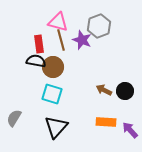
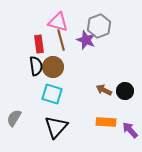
purple star: moved 4 px right
black semicircle: moved 5 px down; rotated 72 degrees clockwise
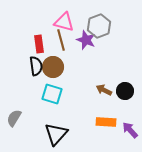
pink triangle: moved 6 px right
black triangle: moved 7 px down
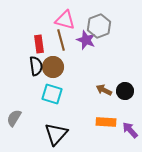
pink triangle: moved 1 px right, 2 px up
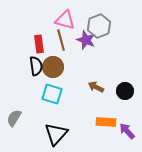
brown arrow: moved 8 px left, 3 px up
purple arrow: moved 3 px left, 1 px down
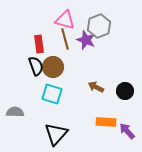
brown line: moved 4 px right, 1 px up
black semicircle: rotated 12 degrees counterclockwise
gray semicircle: moved 1 px right, 6 px up; rotated 60 degrees clockwise
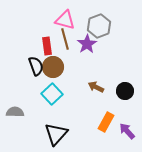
purple star: moved 1 px right, 4 px down; rotated 18 degrees clockwise
red rectangle: moved 8 px right, 2 px down
cyan square: rotated 30 degrees clockwise
orange rectangle: rotated 66 degrees counterclockwise
